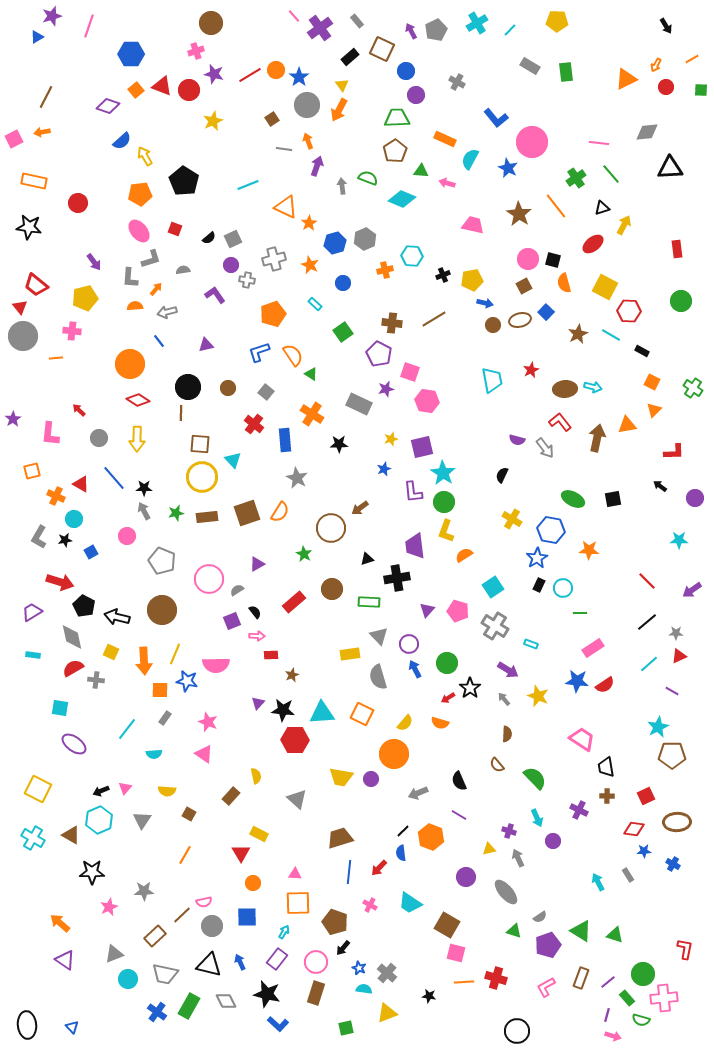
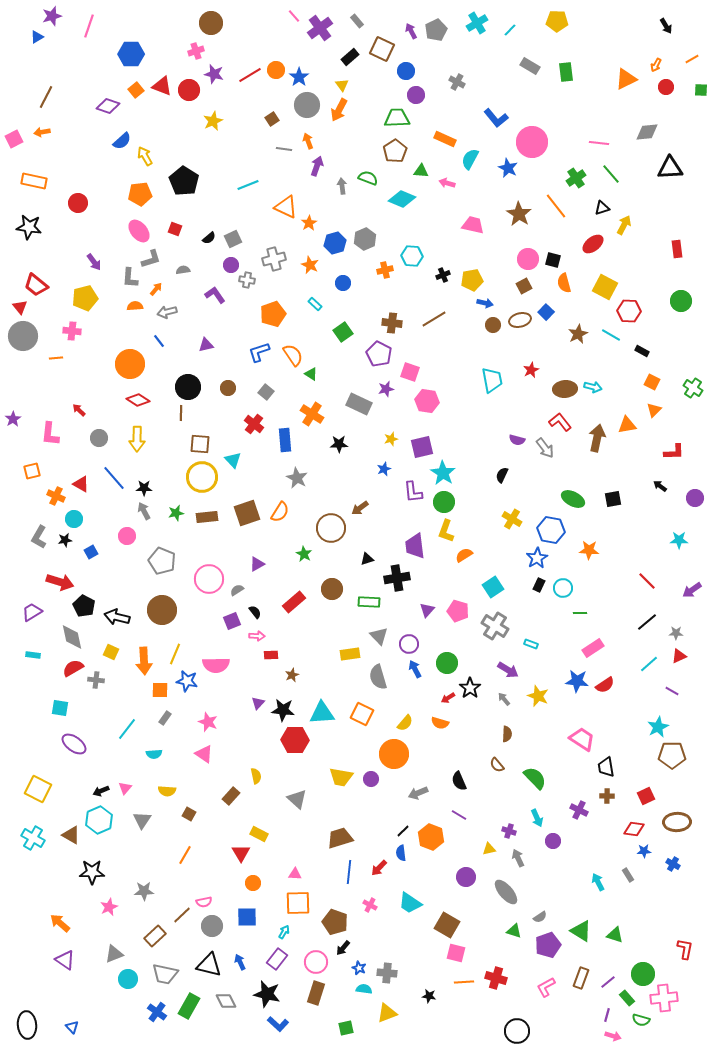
gray cross at (387, 973): rotated 36 degrees counterclockwise
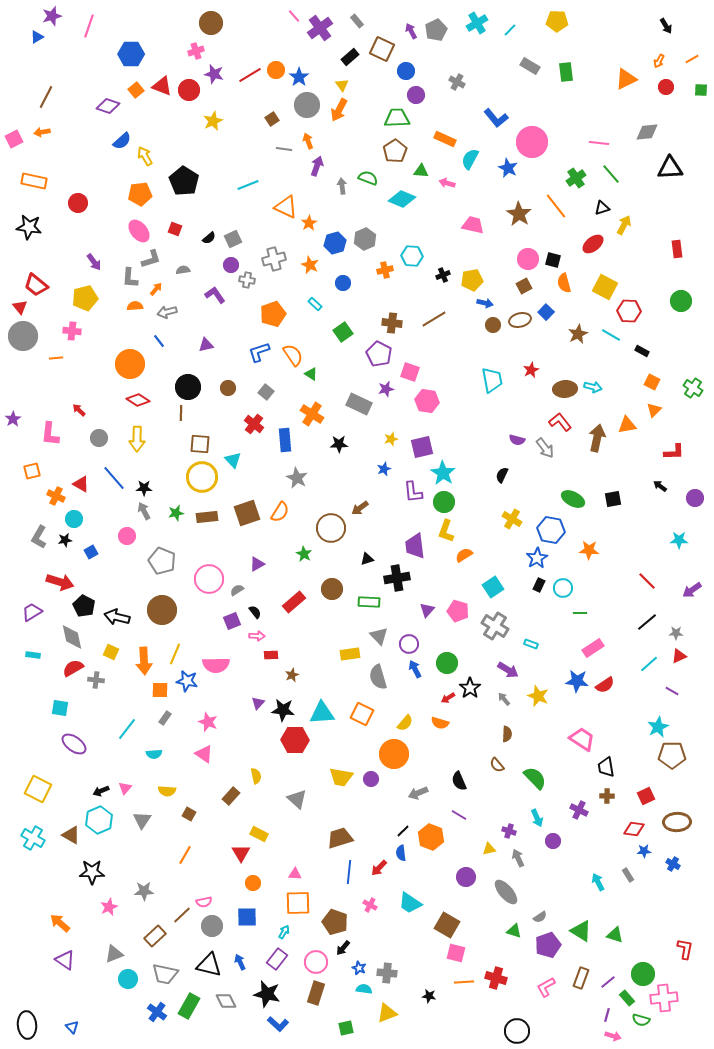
orange arrow at (656, 65): moved 3 px right, 4 px up
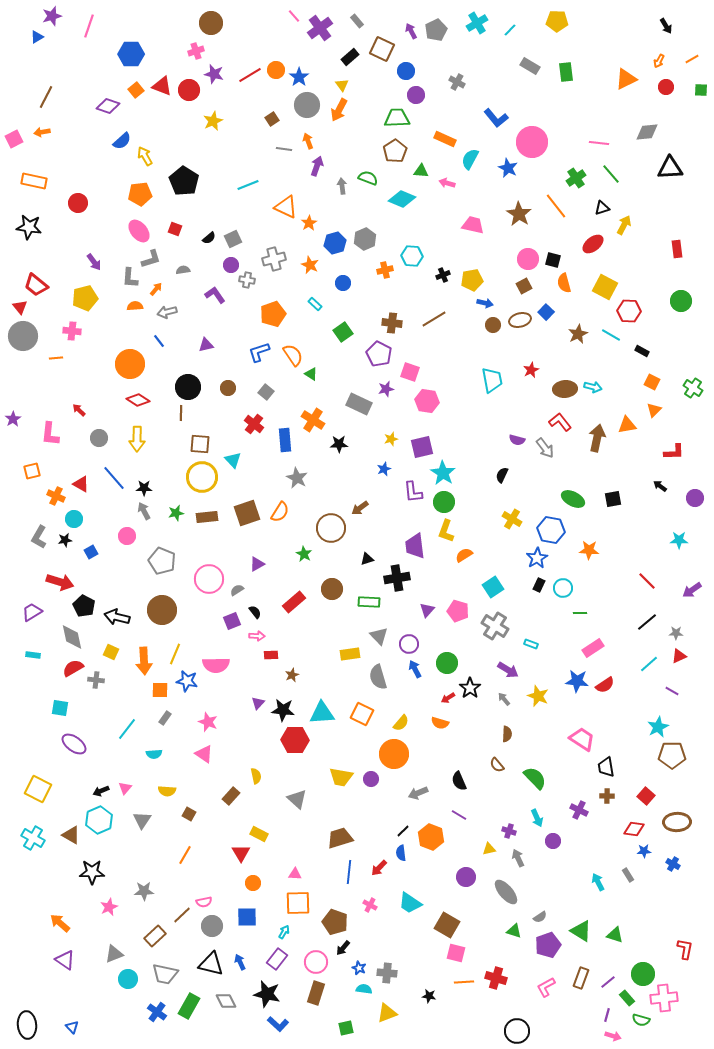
orange cross at (312, 414): moved 1 px right, 6 px down
yellow semicircle at (405, 723): moved 4 px left
red square at (646, 796): rotated 24 degrees counterclockwise
black triangle at (209, 965): moved 2 px right, 1 px up
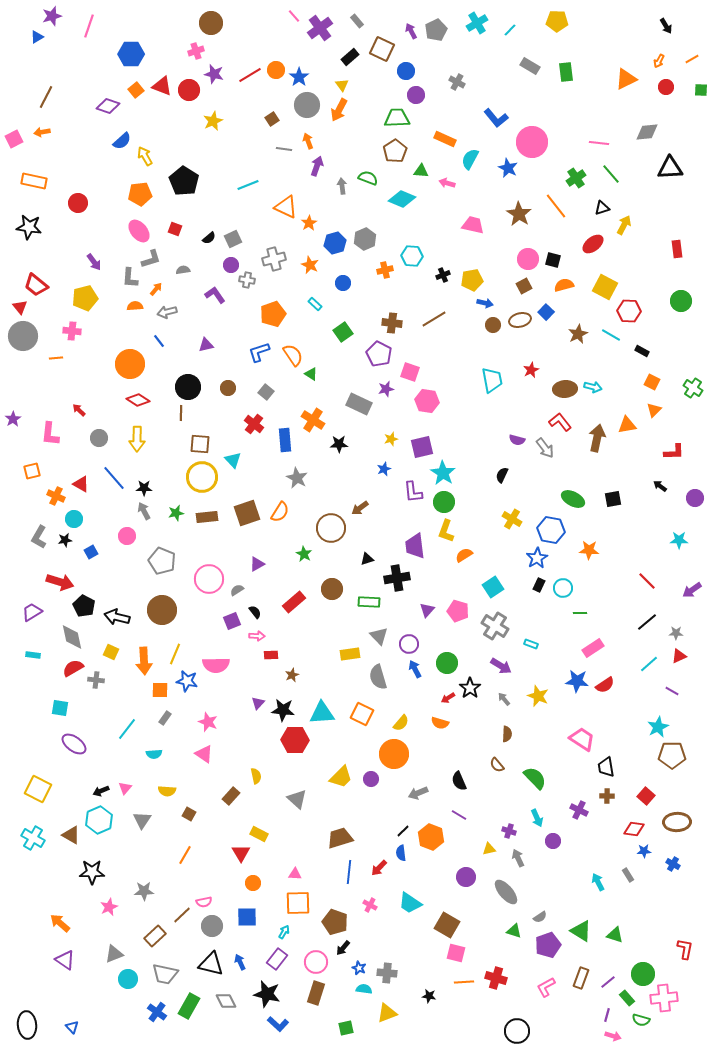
orange semicircle at (564, 283): moved 2 px down; rotated 90 degrees clockwise
purple arrow at (508, 670): moved 7 px left, 4 px up
yellow trapezoid at (341, 777): rotated 55 degrees counterclockwise
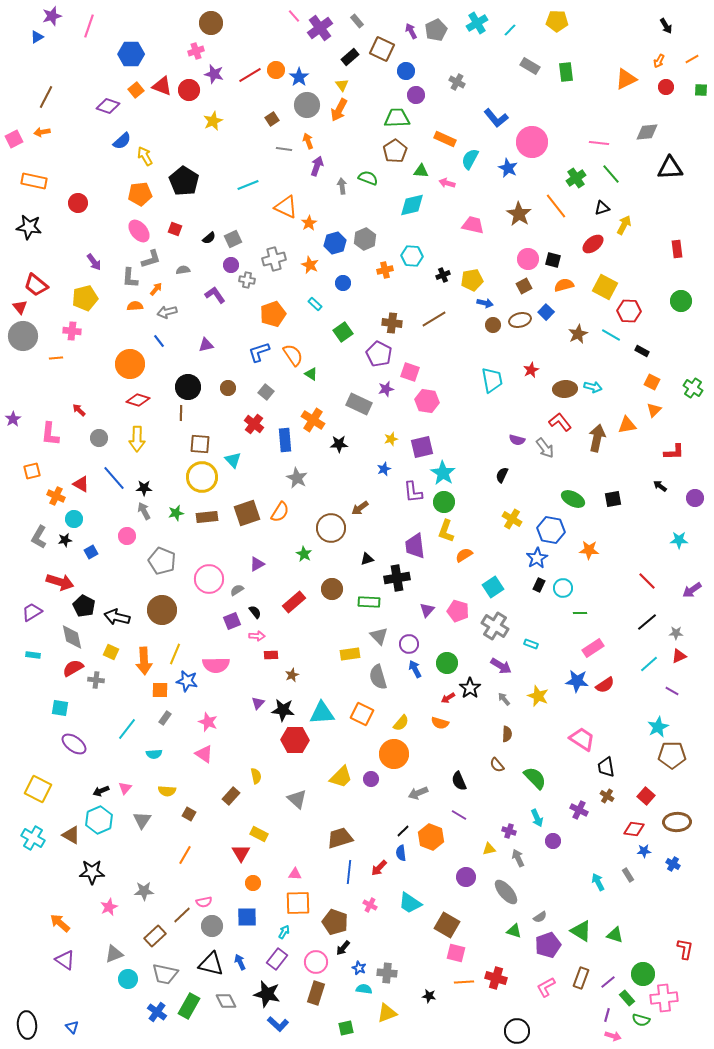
cyan diamond at (402, 199): moved 10 px right, 6 px down; rotated 36 degrees counterclockwise
red diamond at (138, 400): rotated 15 degrees counterclockwise
brown cross at (607, 796): rotated 32 degrees clockwise
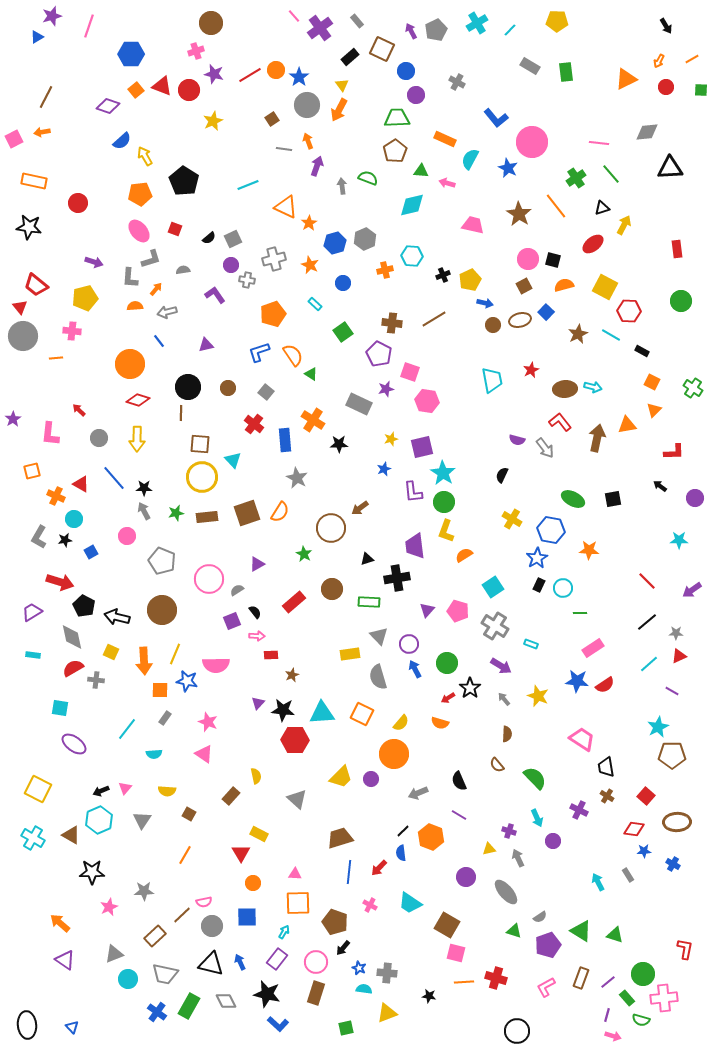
purple arrow at (94, 262): rotated 36 degrees counterclockwise
yellow pentagon at (472, 280): moved 2 px left; rotated 15 degrees counterclockwise
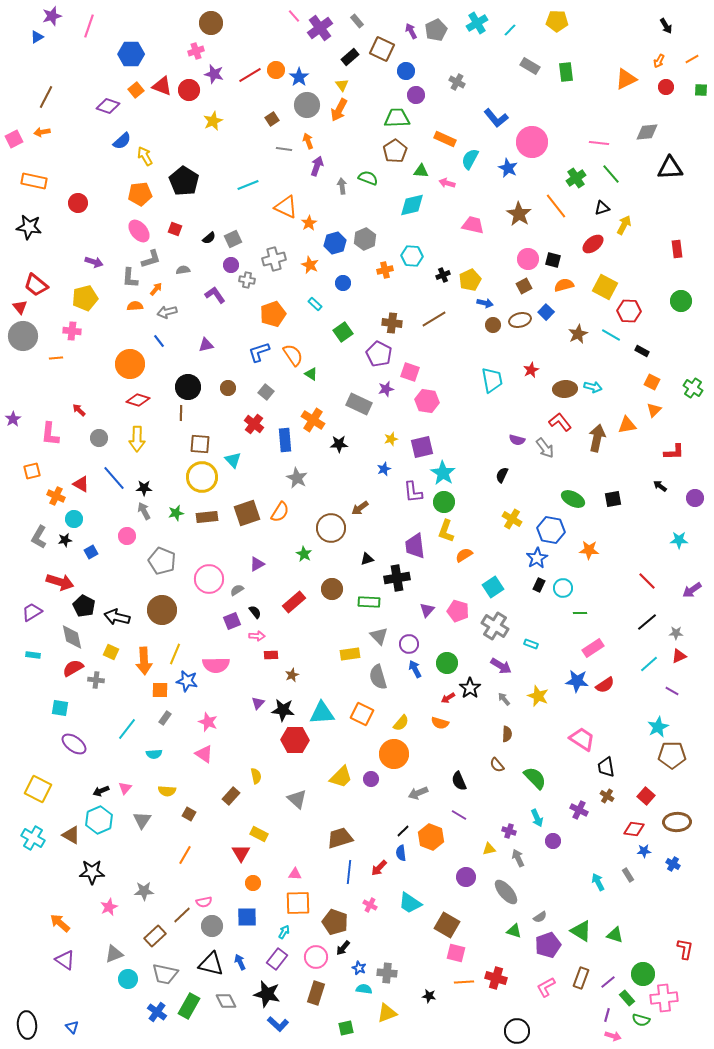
pink circle at (316, 962): moved 5 px up
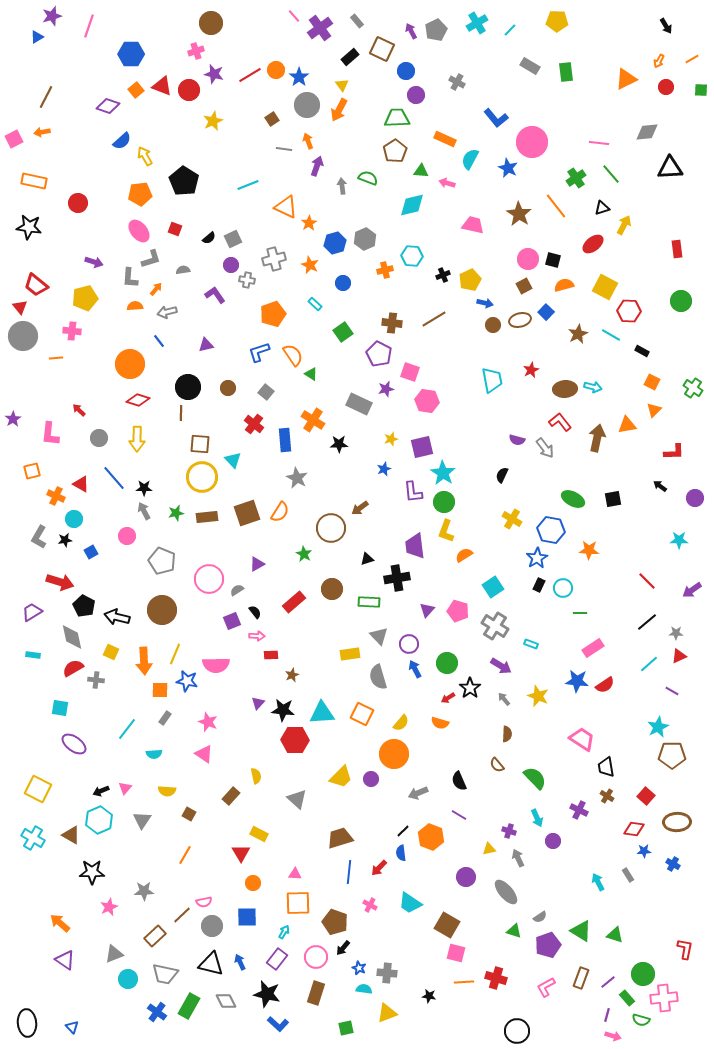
black ellipse at (27, 1025): moved 2 px up
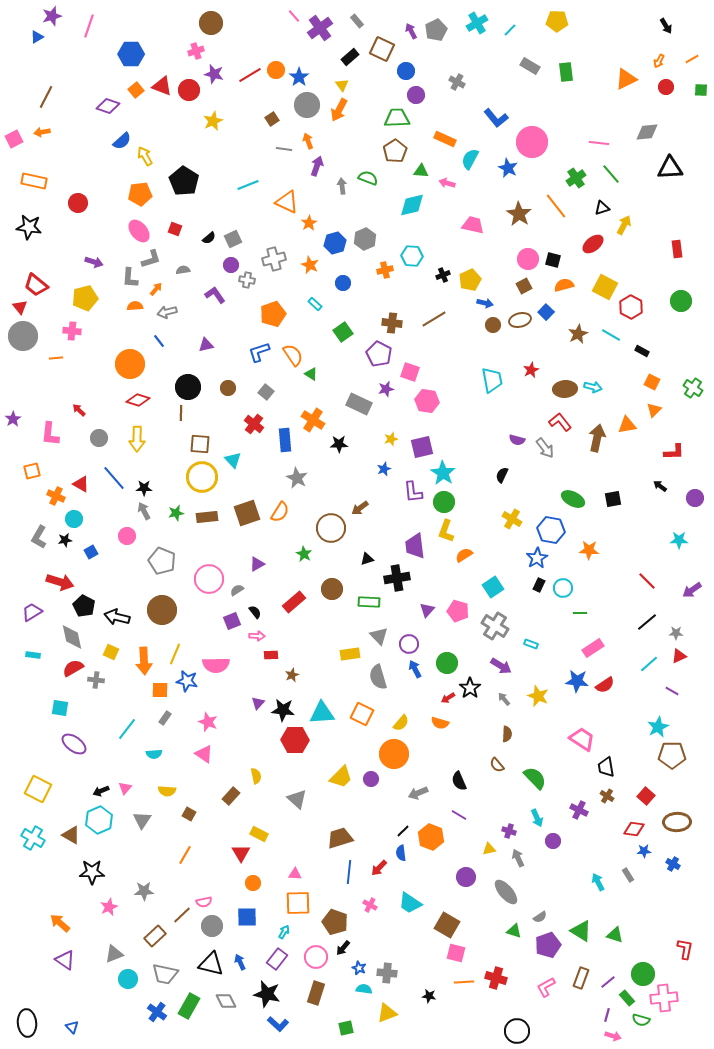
orange triangle at (286, 207): moved 1 px right, 5 px up
red hexagon at (629, 311): moved 2 px right, 4 px up; rotated 25 degrees clockwise
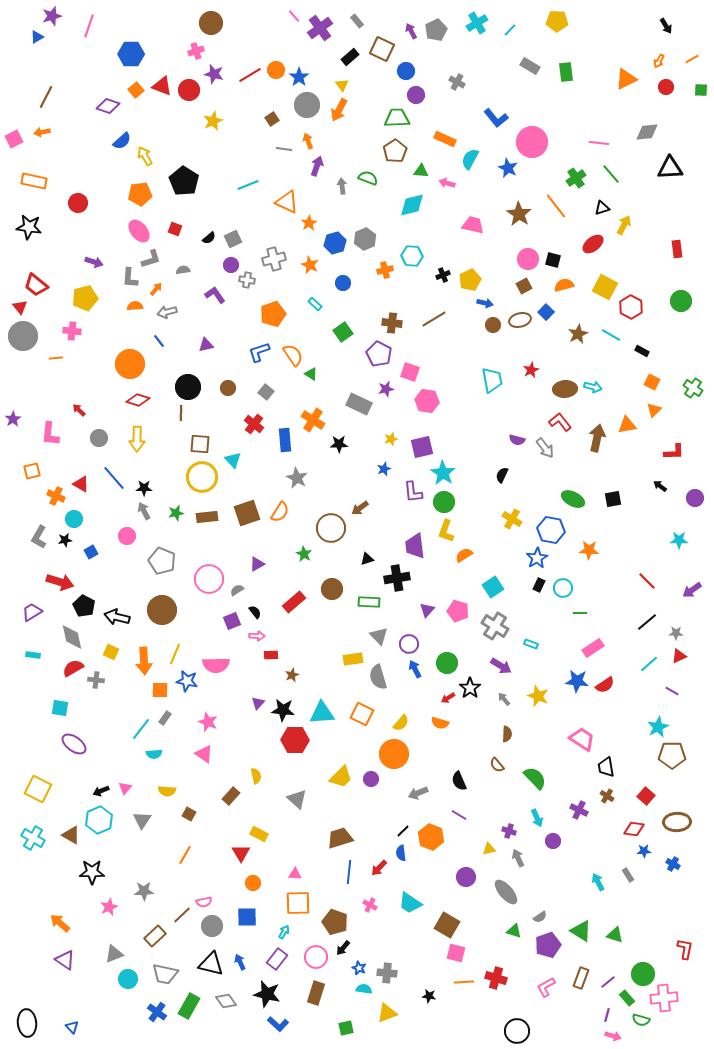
yellow rectangle at (350, 654): moved 3 px right, 5 px down
cyan line at (127, 729): moved 14 px right
gray diamond at (226, 1001): rotated 10 degrees counterclockwise
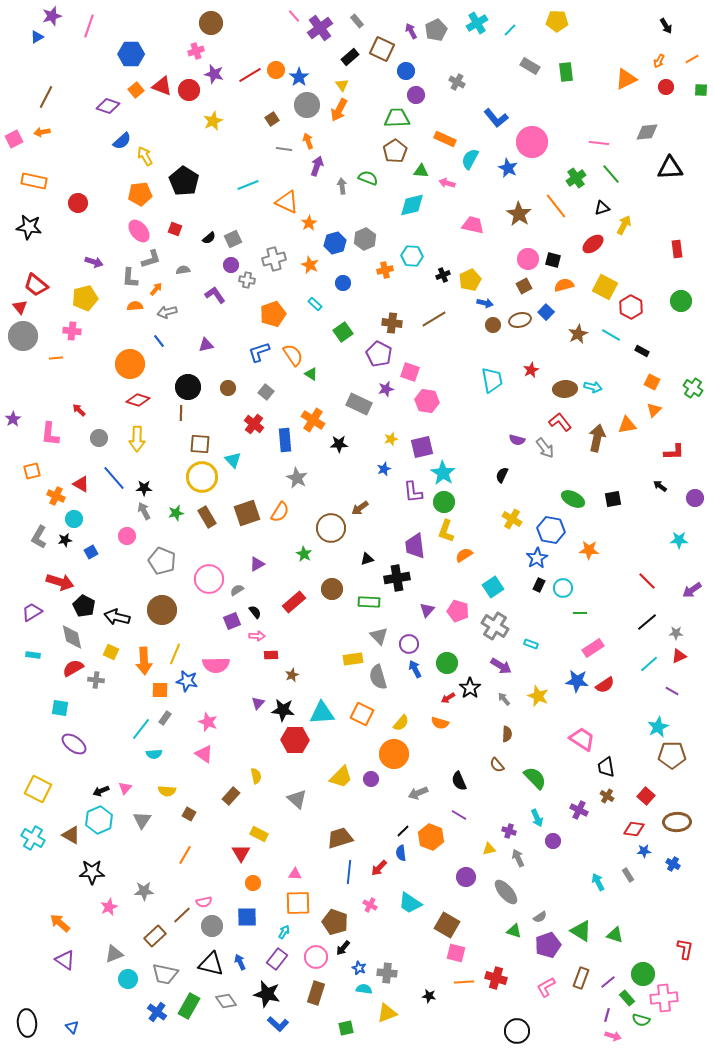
brown rectangle at (207, 517): rotated 65 degrees clockwise
